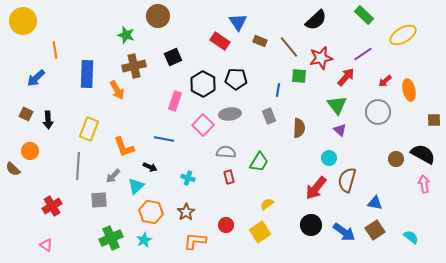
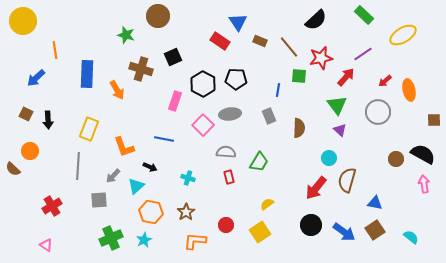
brown cross at (134, 66): moved 7 px right, 3 px down; rotated 30 degrees clockwise
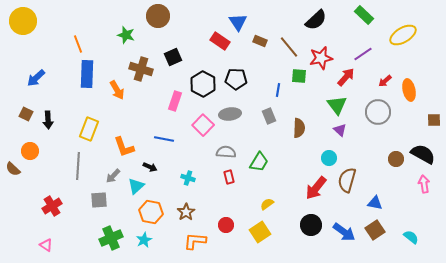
orange line at (55, 50): moved 23 px right, 6 px up; rotated 12 degrees counterclockwise
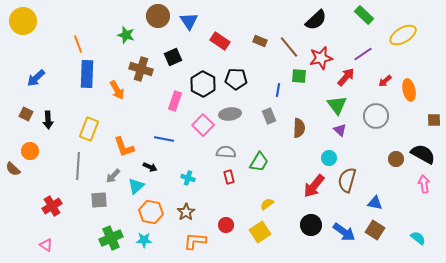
blue triangle at (238, 22): moved 49 px left, 1 px up
gray circle at (378, 112): moved 2 px left, 4 px down
red arrow at (316, 188): moved 2 px left, 2 px up
brown square at (375, 230): rotated 24 degrees counterclockwise
cyan semicircle at (411, 237): moved 7 px right, 1 px down
cyan star at (144, 240): rotated 28 degrees clockwise
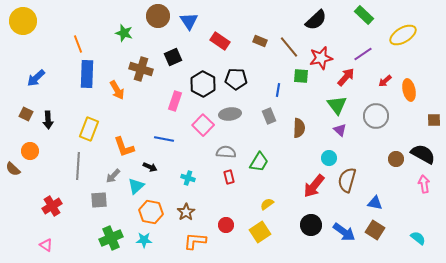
green star at (126, 35): moved 2 px left, 2 px up
green square at (299, 76): moved 2 px right
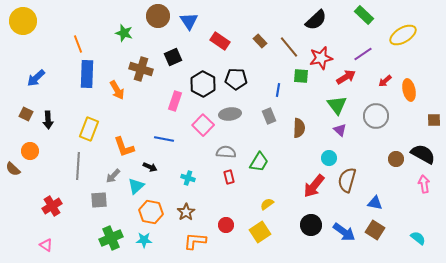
brown rectangle at (260, 41): rotated 24 degrees clockwise
red arrow at (346, 77): rotated 18 degrees clockwise
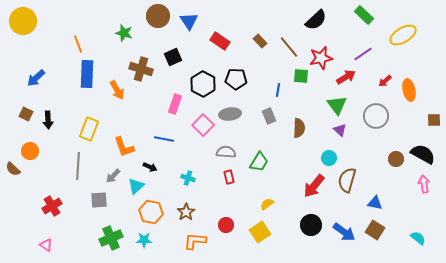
pink rectangle at (175, 101): moved 3 px down
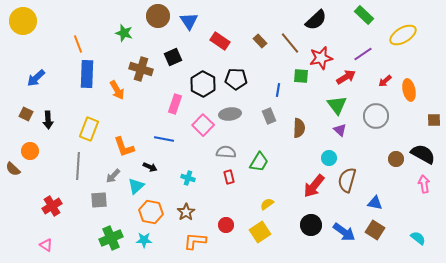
brown line at (289, 47): moved 1 px right, 4 px up
